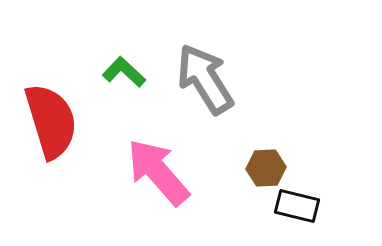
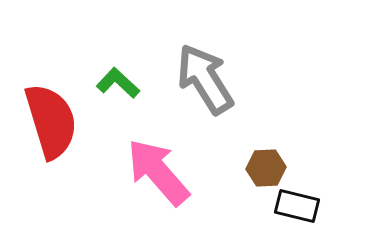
green L-shape: moved 6 px left, 11 px down
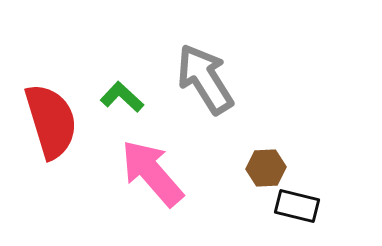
green L-shape: moved 4 px right, 14 px down
pink arrow: moved 6 px left, 1 px down
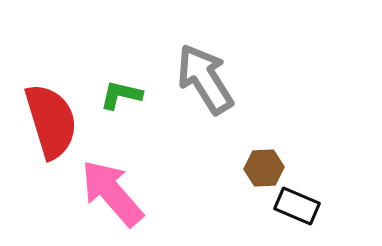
green L-shape: moved 1 px left, 2 px up; rotated 30 degrees counterclockwise
brown hexagon: moved 2 px left
pink arrow: moved 40 px left, 20 px down
black rectangle: rotated 9 degrees clockwise
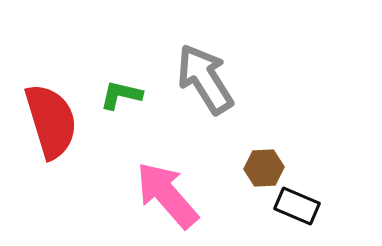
pink arrow: moved 55 px right, 2 px down
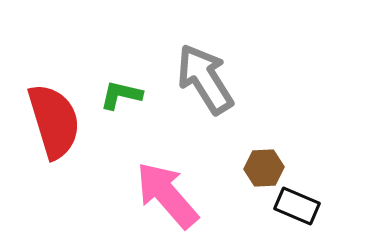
red semicircle: moved 3 px right
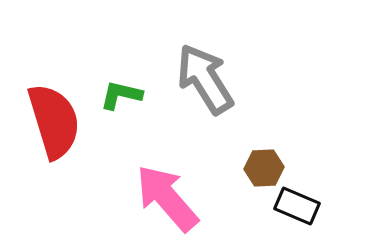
pink arrow: moved 3 px down
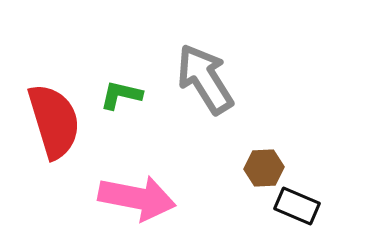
pink arrow: moved 30 px left; rotated 142 degrees clockwise
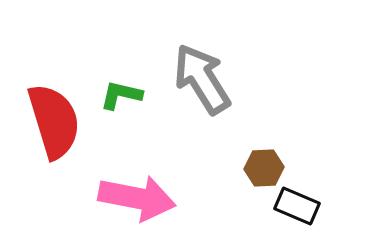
gray arrow: moved 3 px left
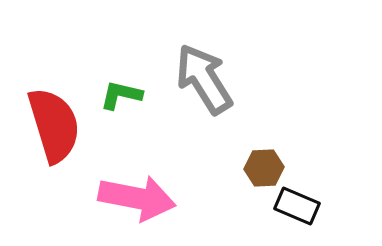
gray arrow: moved 2 px right
red semicircle: moved 4 px down
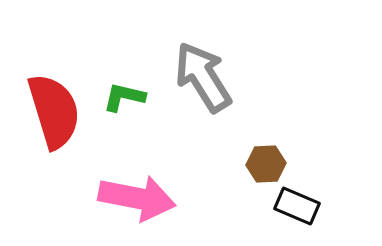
gray arrow: moved 1 px left, 2 px up
green L-shape: moved 3 px right, 2 px down
red semicircle: moved 14 px up
brown hexagon: moved 2 px right, 4 px up
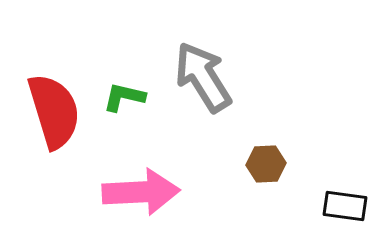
pink arrow: moved 4 px right, 6 px up; rotated 14 degrees counterclockwise
black rectangle: moved 48 px right; rotated 15 degrees counterclockwise
